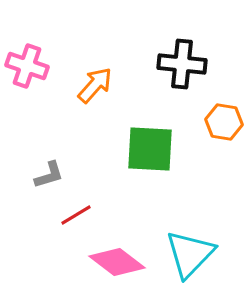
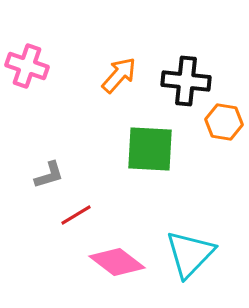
black cross: moved 4 px right, 17 px down
orange arrow: moved 24 px right, 10 px up
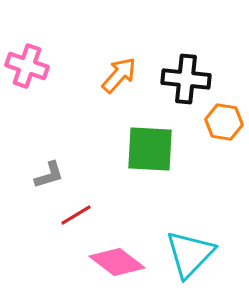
black cross: moved 2 px up
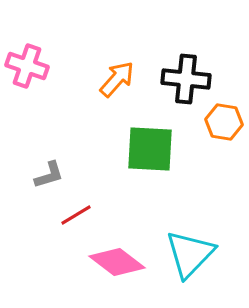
orange arrow: moved 2 px left, 4 px down
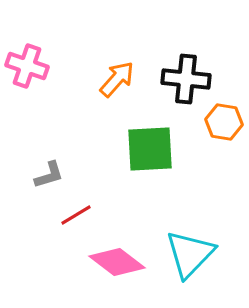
green square: rotated 6 degrees counterclockwise
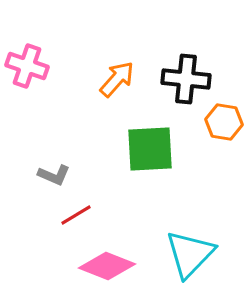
gray L-shape: moved 5 px right; rotated 40 degrees clockwise
pink diamond: moved 10 px left, 4 px down; rotated 16 degrees counterclockwise
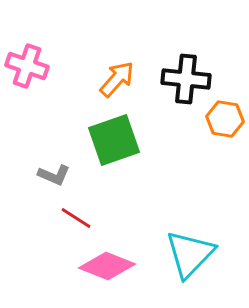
orange hexagon: moved 1 px right, 3 px up
green square: moved 36 px left, 9 px up; rotated 16 degrees counterclockwise
red line: moved 3 px down; rotated 64 degrees clockwise
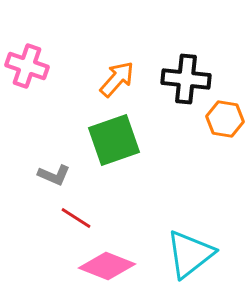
cyan triangle: rotated 8 degrees clockwise
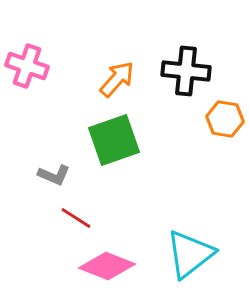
black cross: moved 8 px up
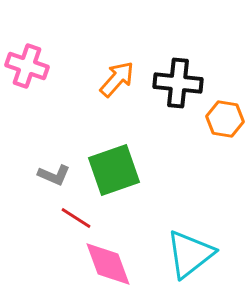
black cross: moved 8 px left, 12 px down
green square: moved 30 px down
pink diamond: moved 1 px right, 2 px up; rotated 48 degrees clockwise
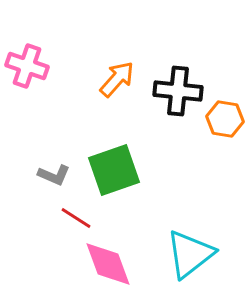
black cross: moved 8 px down
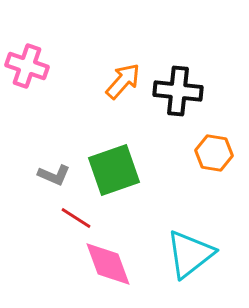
orange arrow: moved 6 px right, 2 px down
orange hexagon: moved 11 px left, 34 px down
